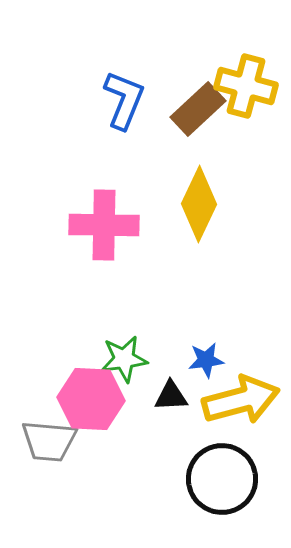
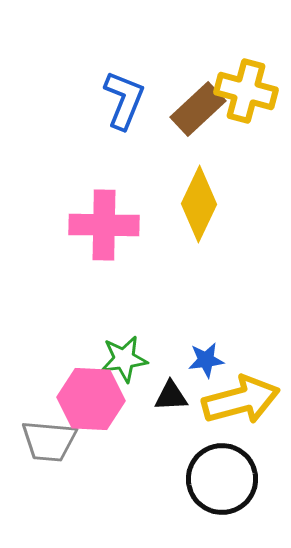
yellow cross: moved 5 px down
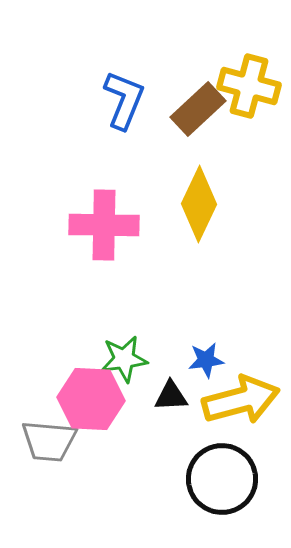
yellow cross: moved 3 px right, 5 px up
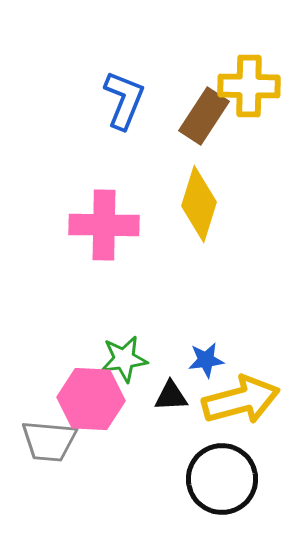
yellow cross: rotated 14 degrees counterclockwise
brown rectangle: moved 6 px right, 7 px down; rotated 14 degrees counterclockwise
yellow diamond: rotated 8 degrees counterclockwise
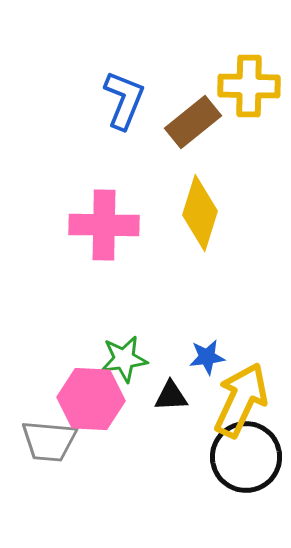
brown rectangle: moved 11 px left, 6 px down; rotated 18 degrees clockwise
yellow diamond: moved 1 px right, 9 px down
blue star: moved 1 px right, 3 px up
yellow arrow: rotated 50 degrees counterclockwise
black circle: moved 24 px right, 22 px up
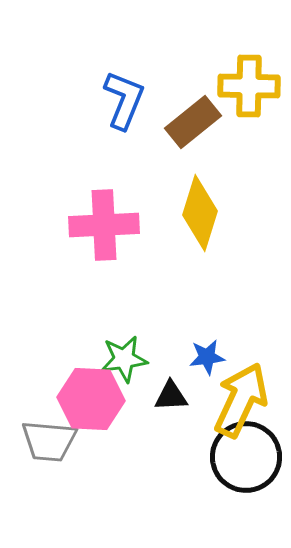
pink cross: rotated 4 degrees counterclockwise
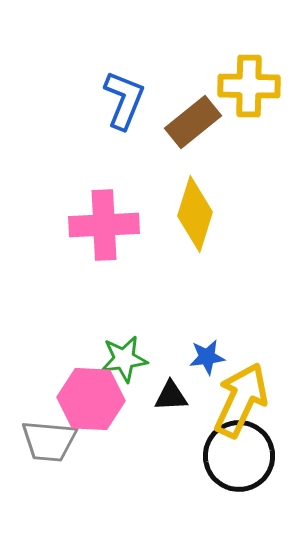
yellow diamond: moved 5 px left, 1 px down
black circle: moved 7 px left, 1 px up
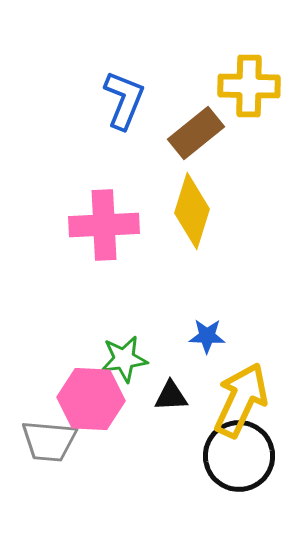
brown rectangle: moved 3 px right, 11 px down
yellow diamond: moved 3 px left, 3 px up
blue star: moved 21 px up; rotated 9 degrees clockwise
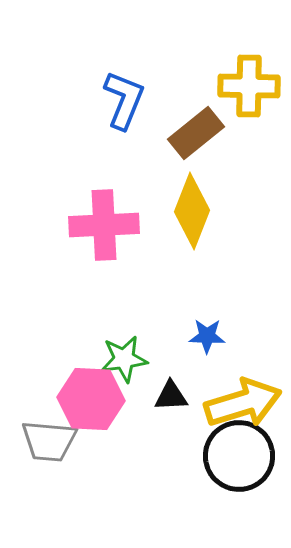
yellow diamond: rotated 4 degrees clockwise
yellow arrow: moved 2 px right, 3 px down; rotated 48 degrees clockwise
